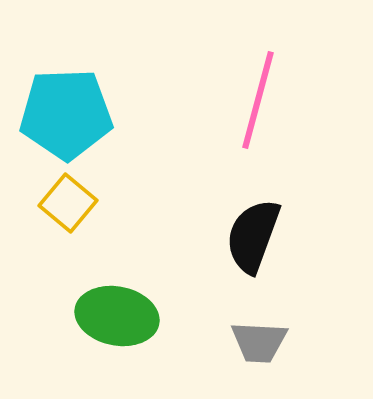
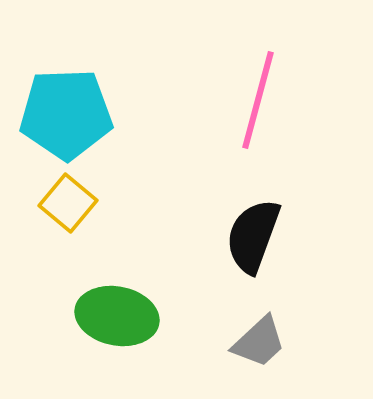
gray trapezoid: rotated 46 degrees counterclockwise
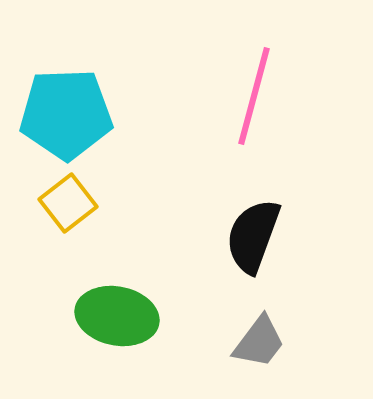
pink line: moved 4 px left, 4 px up
yellow square: rotated 12 degrees clockwise
gray trapezoid: rotated 10 degrees counterclockwise
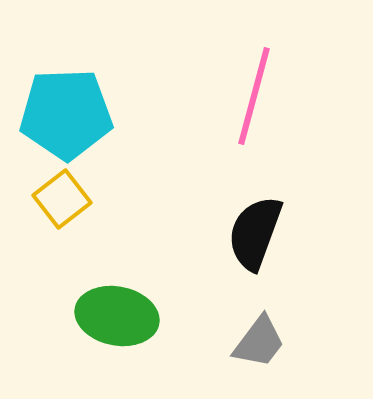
yellow square: moved 6 px left, 4 px up
black semicircle: moved 2 px right, 3 px up
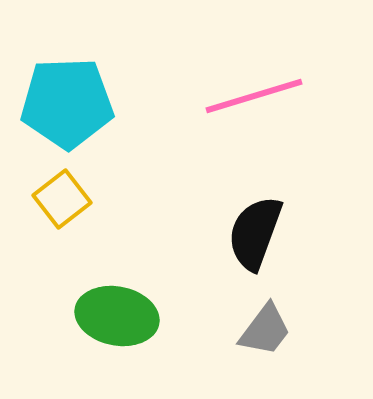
pink line: rotated 58 degrees clockwise
cyan pentagon: moved 1 px right, 11 px up
gray trapezoid: moved 6 px right, 12 px up
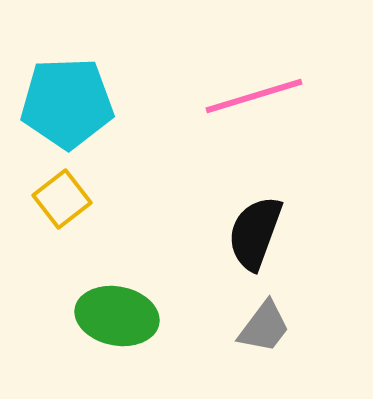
gray trapezoid: moved 1 px left, 3 px up
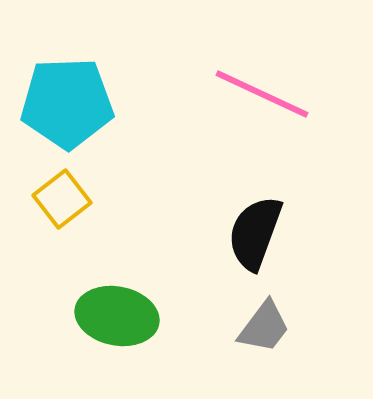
pink line: moved 8 px right, 2 px up; rotated 42 degrees clockwise
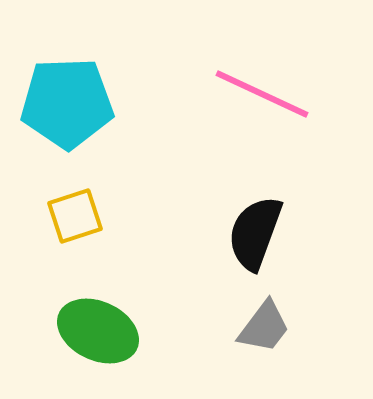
yellow square: moved 13 px right, 17 px down; rotated 20 degrees clockwise
green ellipse: moved 19 px left, 15 px down; rotated 14 degrees clockwise
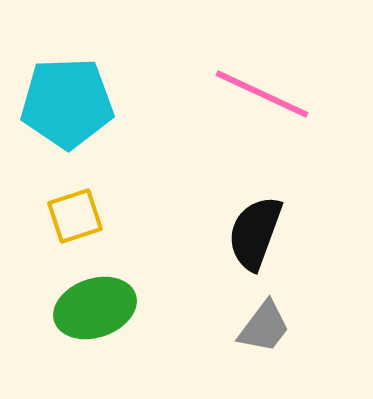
green ellipse: moved 3 px left, 23 px up; rotated 44 degrees counterclockwise
